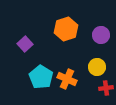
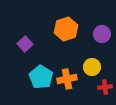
purple circle: moved 1 px right, 1 px up
yellow circle: moved 5 px left
orange cross: rotated 36 degrees counterclockwise
red cross: moved 1 px left, 1 px up
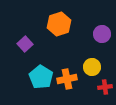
orange hexagon: moved 7 px left, 5 px up
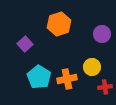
cyan pentagon: moved 2 px left
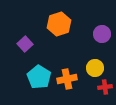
yellow circle: moved 3 px right, 1 px down
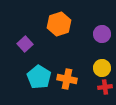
yellow circle: moved 7 px right
orange cross: rotated 24 degrees clockwise
